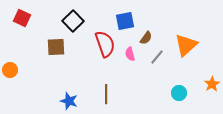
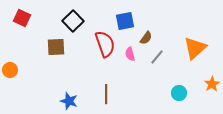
orange triangle: moved 9 px right, 3 px down
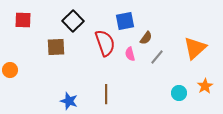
red square: moved 1 px right, 2 px down; rotated 24 degrees counterclockwise
red semicircle: moved 1 px up
orange star: moved 7 px left, 2 px down
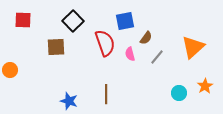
orange triangle: moved 2 px left, 1 px up
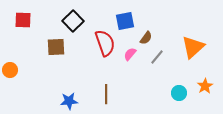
pink semicircle: rotated 56 degrees clockwise
blue star: rotated 24 degrees counterclockwise
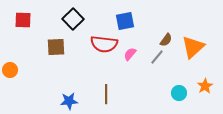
black square: moved 2 px up
brown semicircle: moved 20 px right, 2 px down
red semicircle: moved 1 px left, 1 px down; rotated 116 degrees clockwise
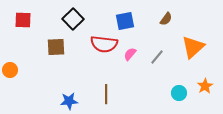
brown semicircle: moved 21 px up
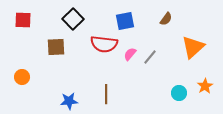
gray line: moved 7 px left
orange circle: moved 12 px right, 7 px down
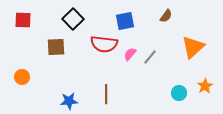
brown semicircle: moved 3 px up
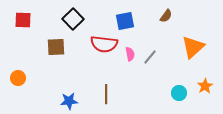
pink semicircle: rotated 128 degrees clockwise
orange circle: moved 4 px left, 1 px down
